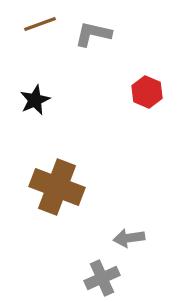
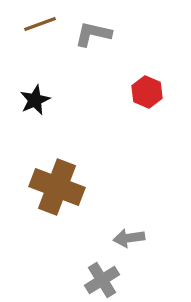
gray cross: moved 2 px down; rotated 8 degrees counterclockwise
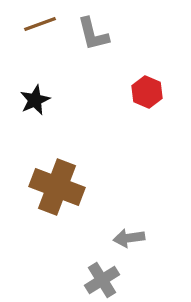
gray L-shape: rotated 117 degrees counterclockwise
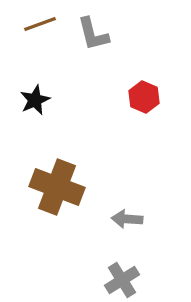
red hexagon: moved 3 px left, 5 px down
gray arrow: moved 2 px left, 19 px up; rotated 12 degrees clockwise
gray cross: moved 20 px right
